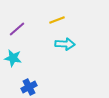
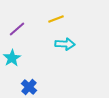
yellow line: moved 1 px left, 1 px up
cyan star: moved 1 px left; rotated 30 degrees clockwise
blue cross: rotated 21 degrees counterclockwise
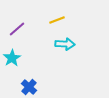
yellow line: moved 1 px right, 1 px down
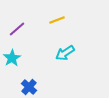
cyan arrow: moved 9 px down; rotated 144 degrees clockwise
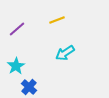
cyan star: moved 4 px right, 8 px down
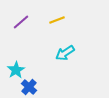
purple line: moved 4 px right, 7 px up
cyan star: moved 4 px down
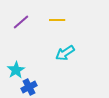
yellow line: rotated 21 degrees clockwise
blue cross: rotated 21 degrees clockwise
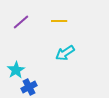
yellow line: moved 2 px right, 1 px down
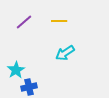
purple line: moved 3 px right
blue cross: rotated 14 degrees clockwise
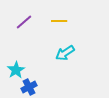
blue cross: rotated 14 degrees counterclockwise
